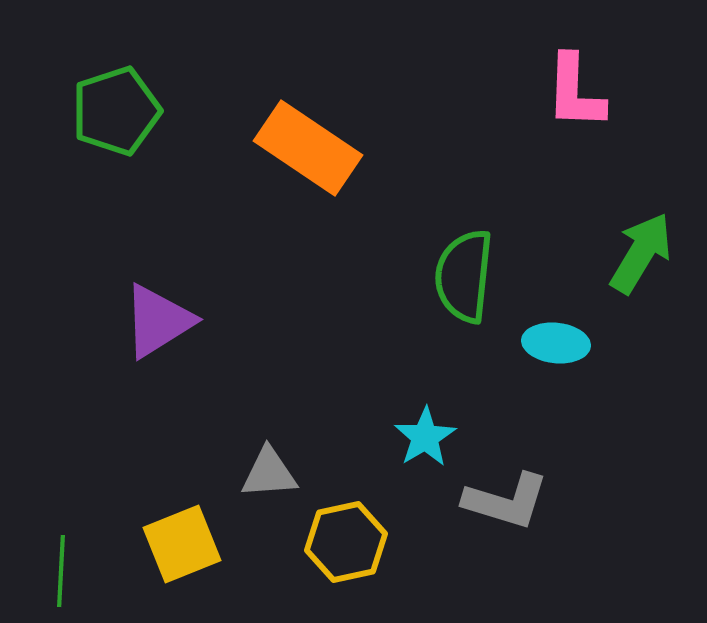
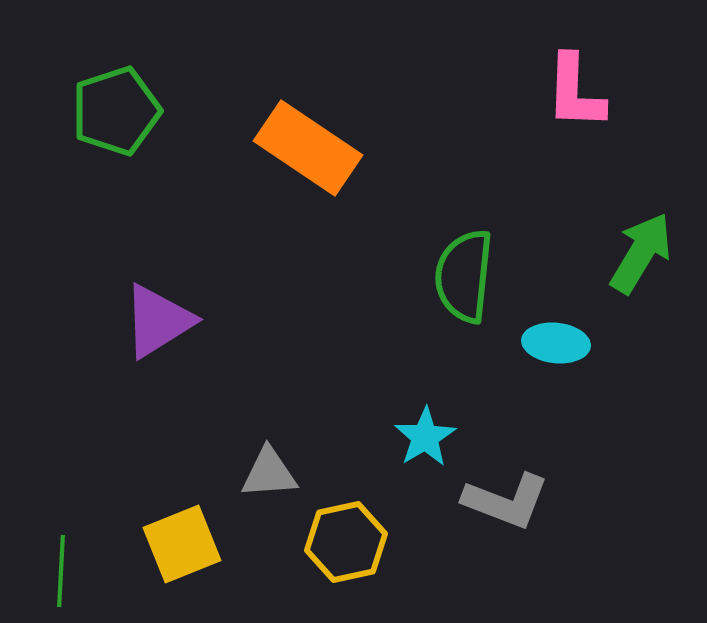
gray L-shape: rotated 4 degrees clockwise
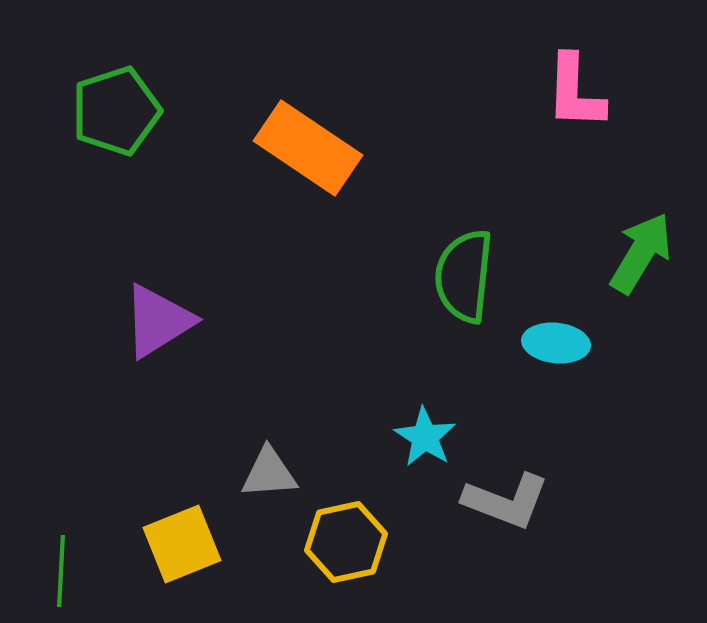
cyan star: rotated 8 degrees counterclockwise
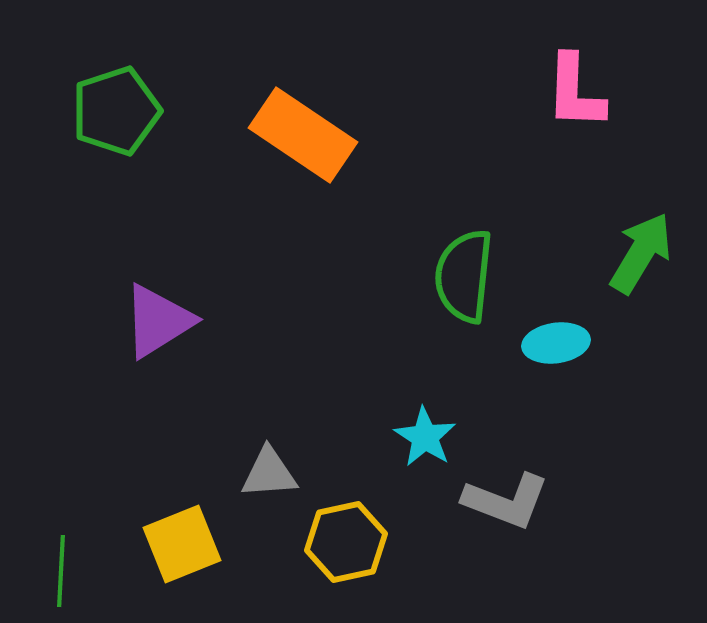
orange rectangle: moved 5 px left, 13 px up
cyan ellipse: rotated 14 degrees counterclockwise
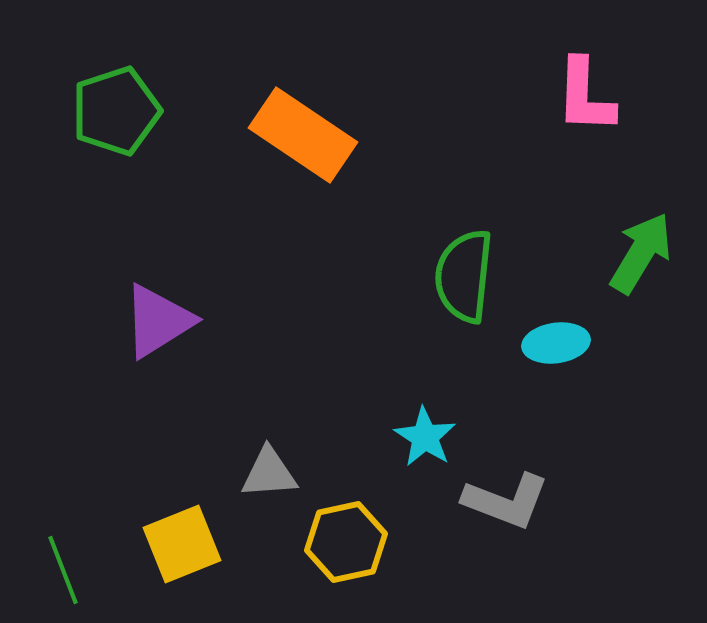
pink L-shape: moved 10 px right, 4 px down
green line: moved 2 px right, 1 px up; rotated 24 degrees counterclockwise
